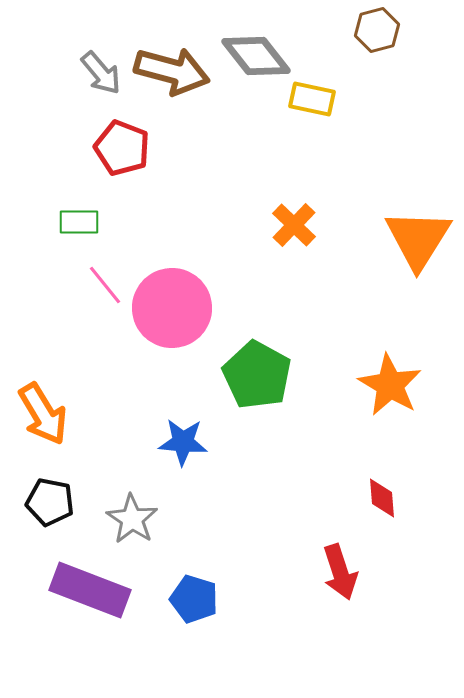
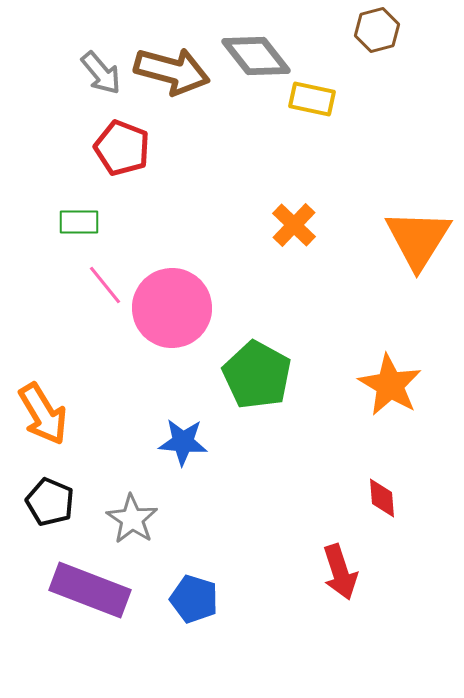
black pentagon: rotated 12 degrees clockwise
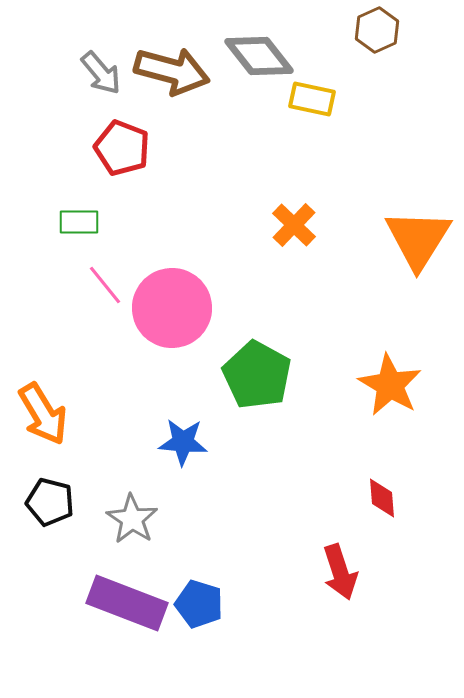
brown hexagon: rotated 9 degrees counterclockwise
gray diamond: moved 3 px right
black pentagon: rotated 9 degrees counterclockwise
purple rectangle: moved 37 px right, 13 px down
blue pentagon: moved 5 px right, 5 px down
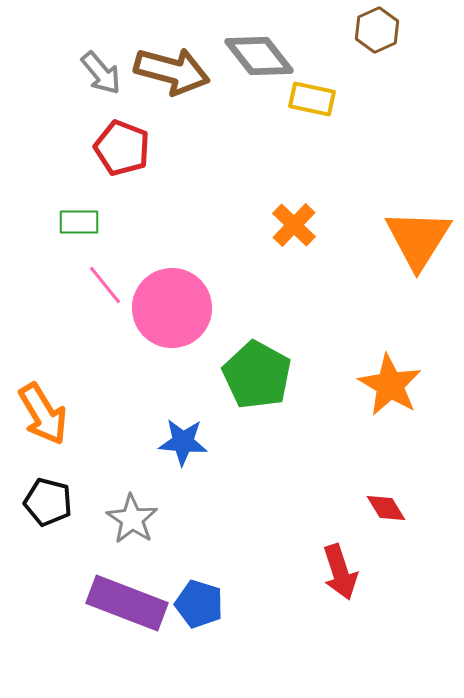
red diamond: moved 4 px right, 10 px down; rotated 27 degrees counterclockwise
black pentagon: moved 2 px left
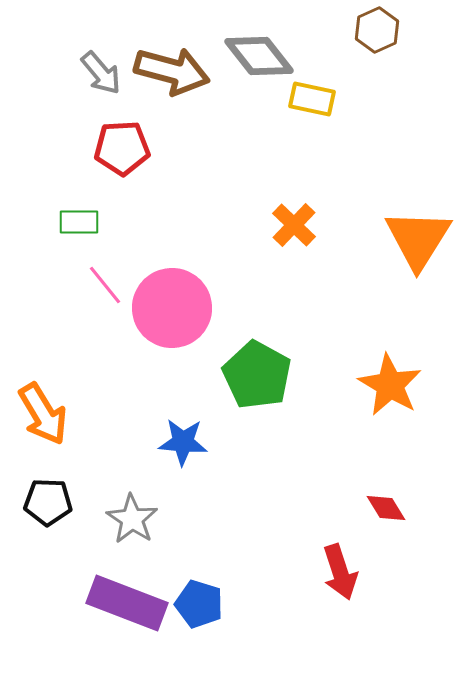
red pentagon: rotated 24 degrees counterclockwise
black pentagon: rotated 12 degrees counterclockwise
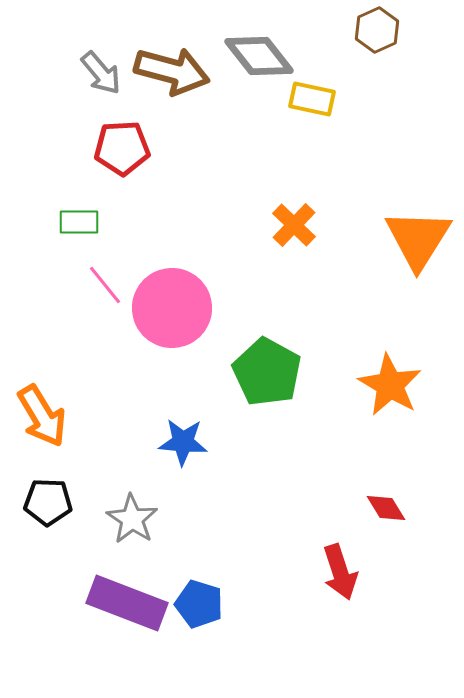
green pentagon: moved 10 px right, 3 px up
orange arrow: moved 1 px left, 2 px down
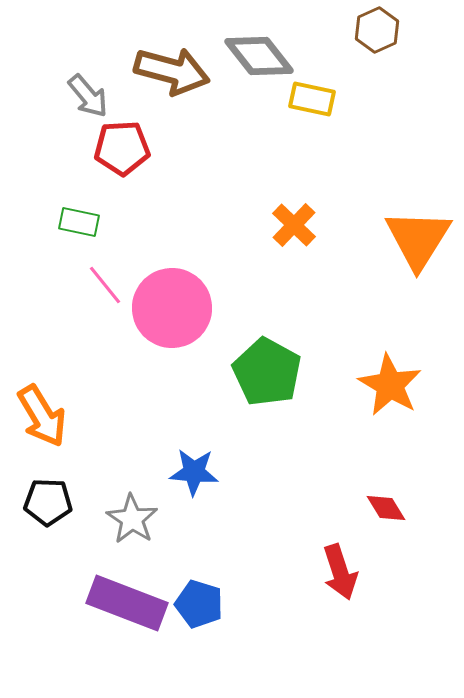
gray arrow: moved 13 px left, 23 px down
green rectangle: rotated 12 degrees clockwise
blue star: moved 11 px right, 30 px down
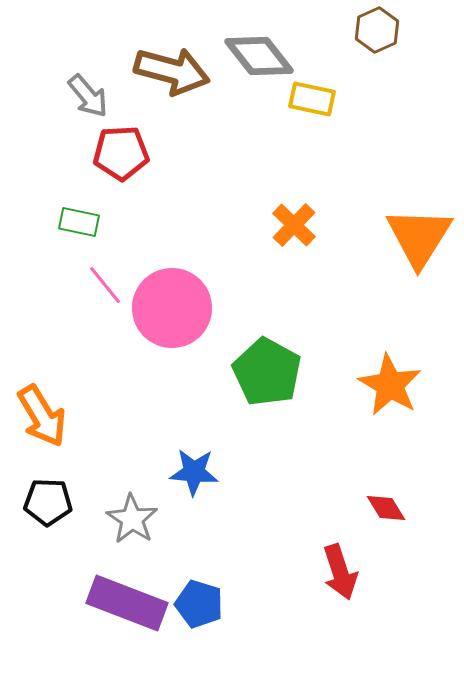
red pentagon: moved 1 px left, 5 px down
orange triangle: moved 1 px right, 2 px up
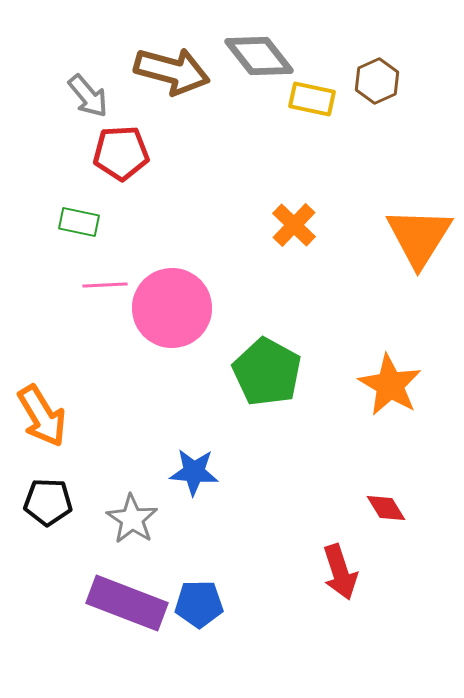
brown hexagon: moved 51 px down
pink line: rotated 54 degrees counterclockwise
blue pentagon: rotated 18 degrees counterclockwise
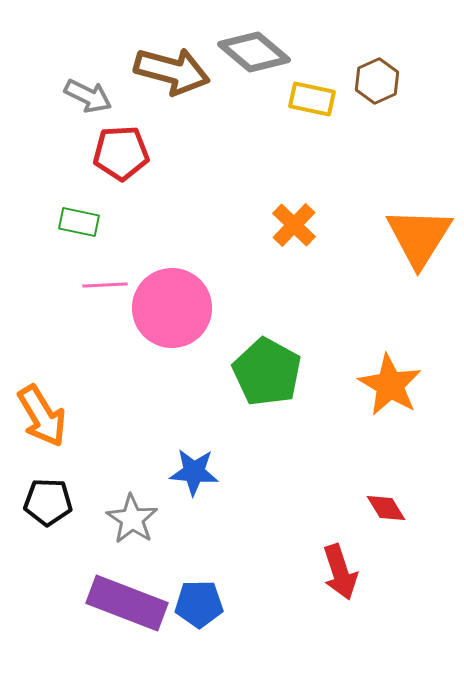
gray diamond: moved 5 px left, 4 px up; rotated 12 degrees counterclockwise
gray arrow: rotated 24 degrees counterclockwise
